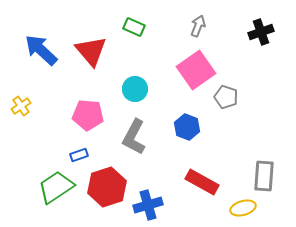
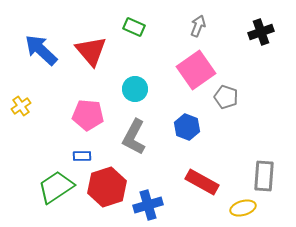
blue rectangle: moved 3 px right, 1 px down; rotated 18 degrees clockwise
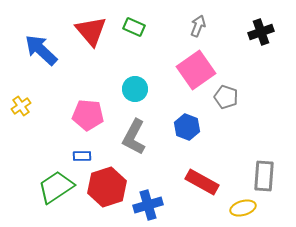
red triangle: moved 20 px up
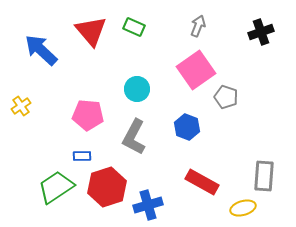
cyan circle: moved 2 px right
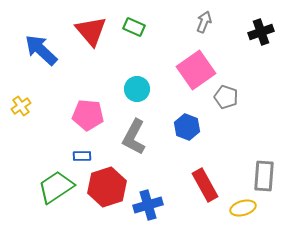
gray arrow: moved 6 px right, 4 px up
red rectangle: moved 3 px right, 3 px down; rotated 32 degrees clockwise
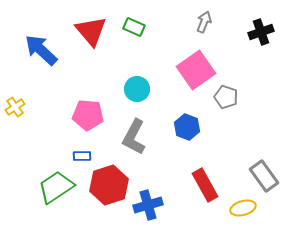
yellow cross: moved 6 px left, 1 px down
gray rectangle: rotated 40 degrees counterclockwise
red hexagon: moved 2 px right, 2 px up
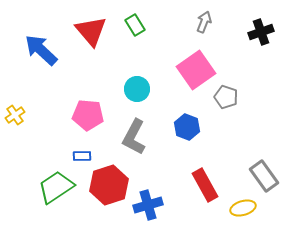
green rectangle: moved 1 px right, 2 px up; rotated 35 degrees clockwise
yellow cross: moved 8 px down
